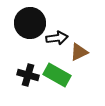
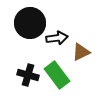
brown triangle: moved 2 px right
green rectangle: rotated 24 degrees clockwise
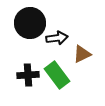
brown triangle: moved 1 px right, 2 px down
black cross: rotated 20 degrees counterclockwise
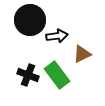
black circle: moved 3 px up
black arrow: moved 2 px up
black cross: rotated 25 degrees clockwise
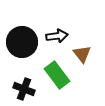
black circle: moved 8 px left, 22 px down
brown triangle: rotated 42 degrees counterclockwise
black cross: moved 4 px left, 14 px down
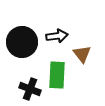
green rectangle: rotated 40 degrees clockwise
black cross: moved 6 px right
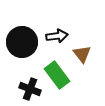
green rectangle: rotated 40 degrees counterclockwise
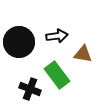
black circle: moved 3 px left
brown triangle: moved 1 px right; rotated 42 degrees counterclockwise
